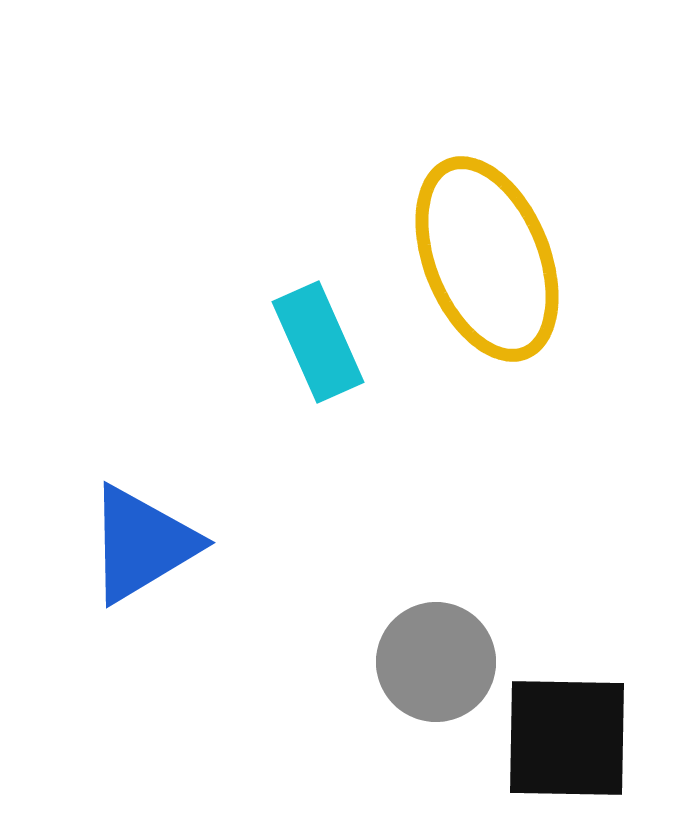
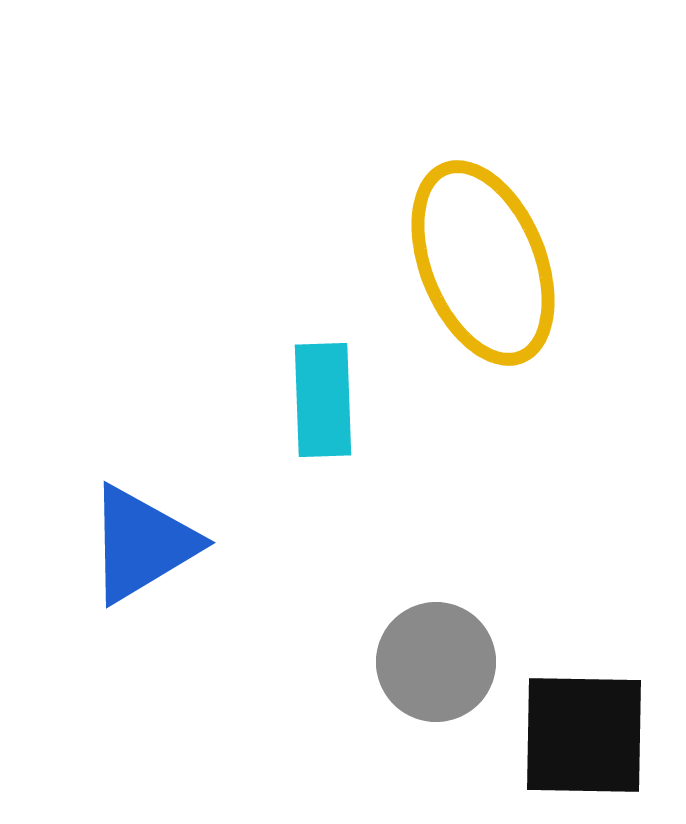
yellow ellipse: moved 4 px left, 4 px down
cyan rectangle: moved 5 px right, 58 px down; rotated 22 degrees clockwise
black square: moved 17 px right, 3 px up
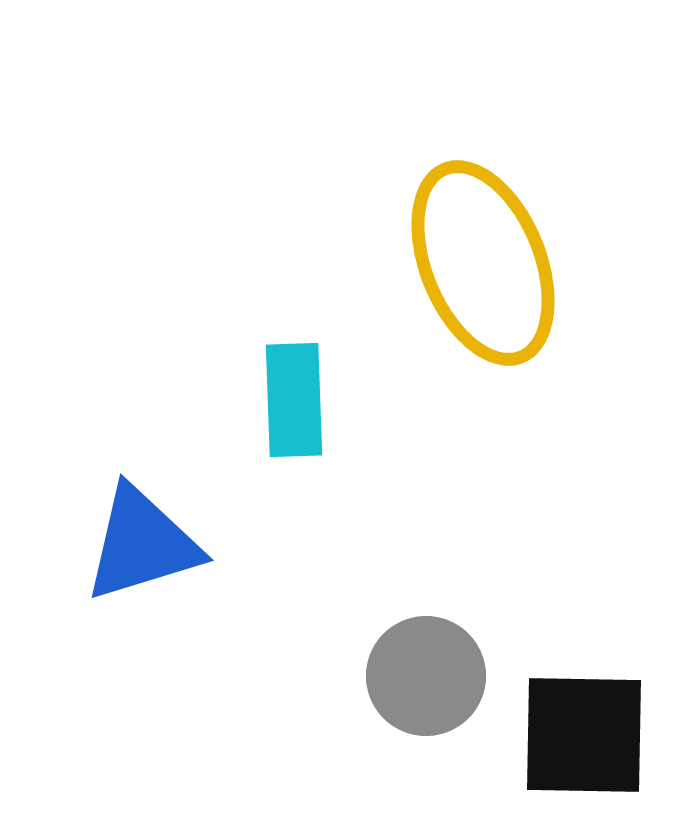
cyan rectangle: moved 29 px left
blue triangle: rotated 14 degrees clockwise
gray circle: moved 10 px left, 14 px down
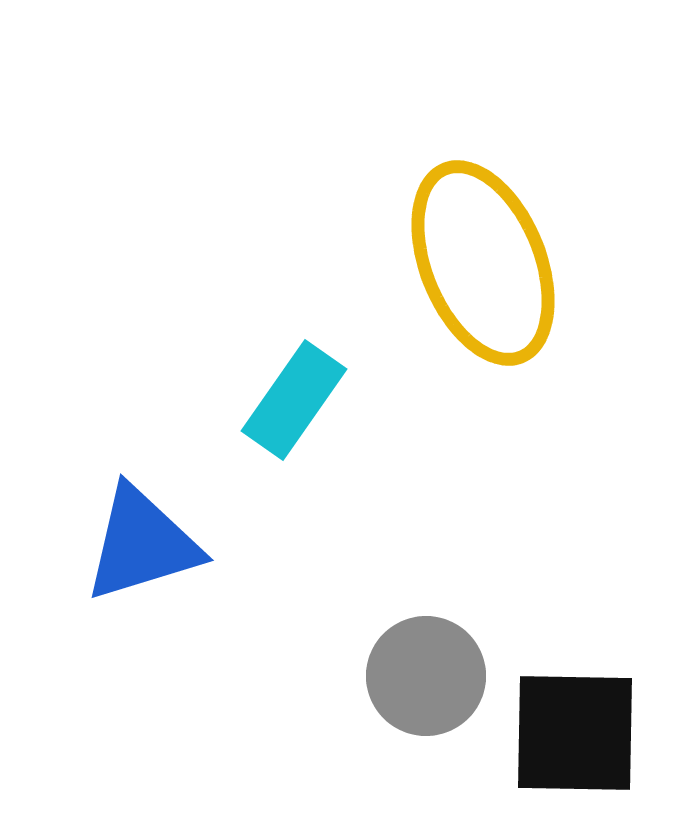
cyan rectangle: rotated 37 degrees clockwise
black square: moved 9 px left, 2 px up
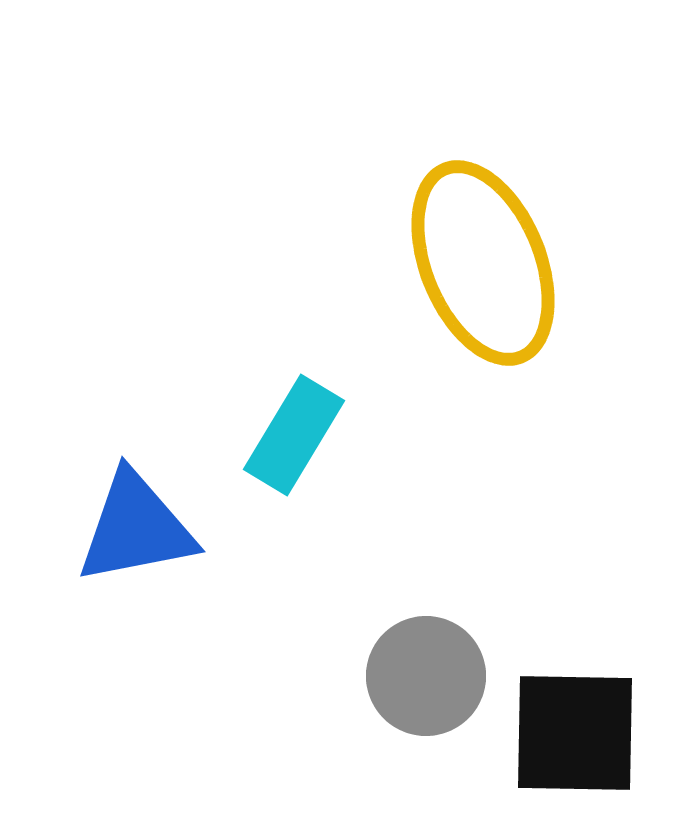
cyan rectangle: moved 35 px down; rotated 4 degrees counterclockwise
blue triangle: moved 6 px left, 16 px up; rotated 6 degrees clockwise
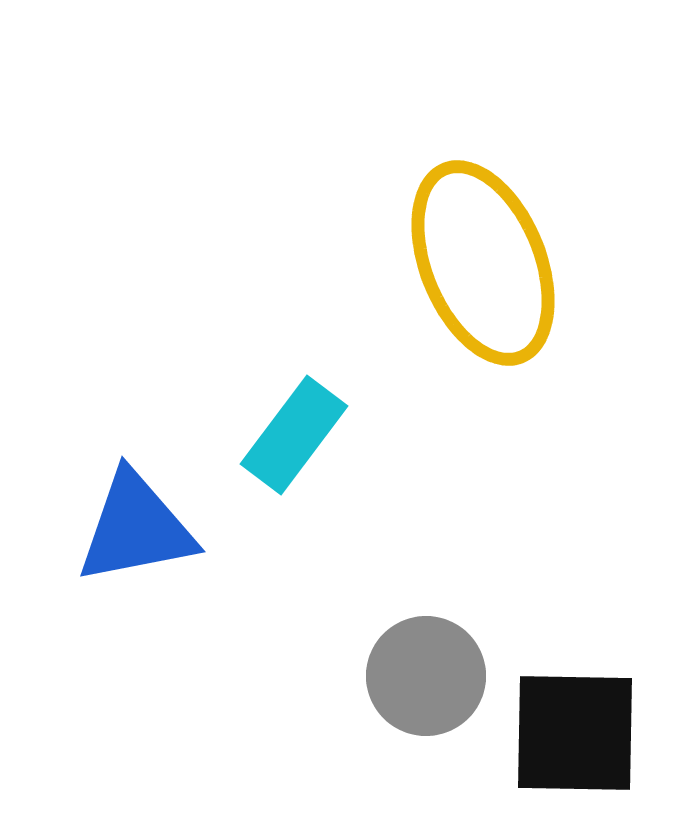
cyan rectangle: rotated 6 degrees clockwise
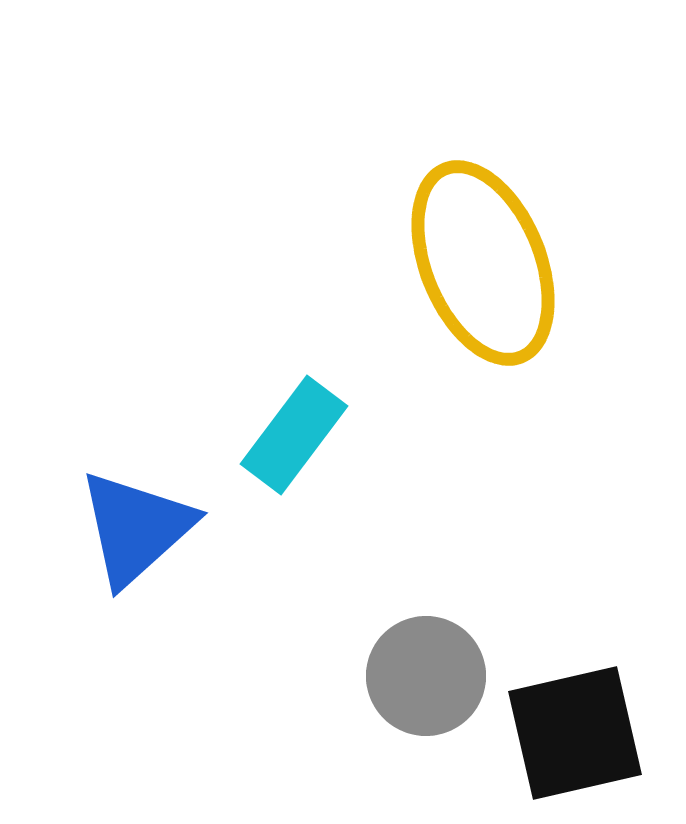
blue triangle: rotated 31 degrees counterclockwise
black square: rotated 14 degrees counterclockwise
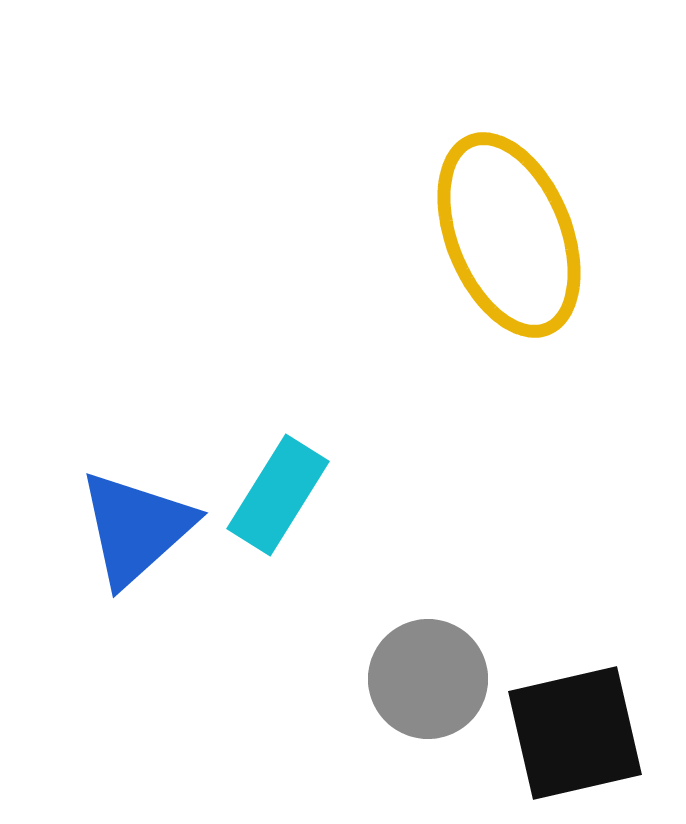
yellow ellipse: moved 26 px right, 28 px up
cyan rectangle: moved 16 px left, 60 px down; rotated 5 degrees counterclockwise
gray circle: moved 2 px right, 3 px down
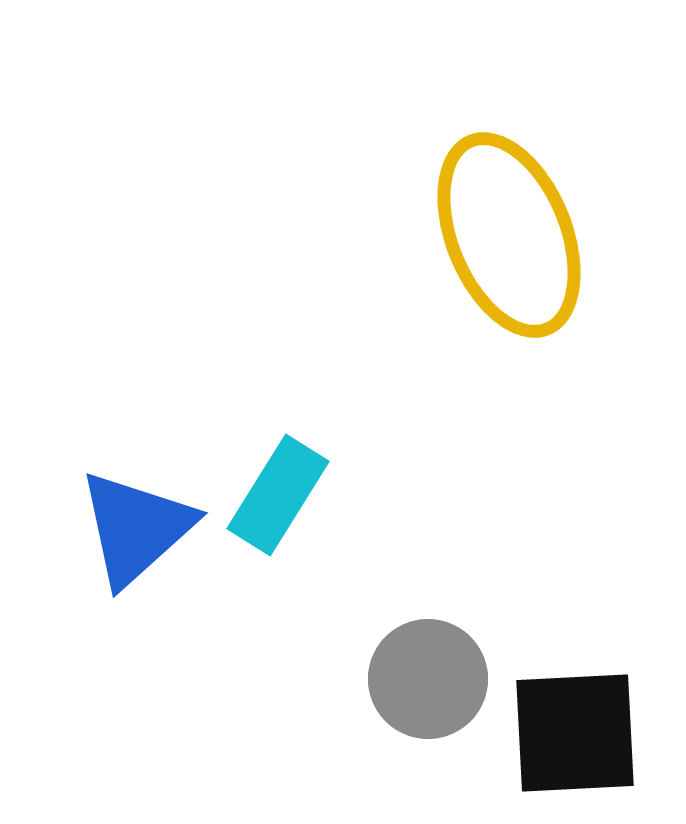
black square: rotated 10 degrees clockwise
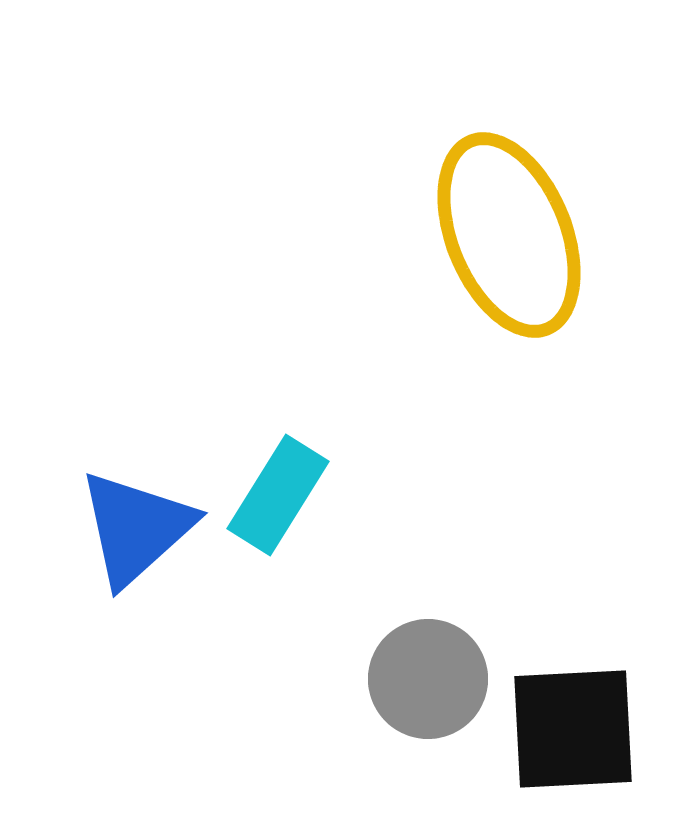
black square: moved 2 px left, 4 px up
